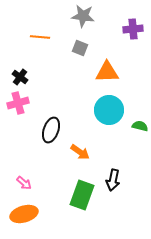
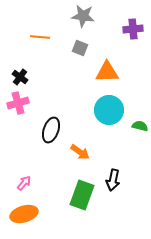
pink arrow: rotated 91 degrees counterclockwise
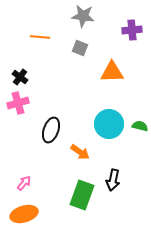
purple cross: moved 1 px left, 1 px down
orange triangle: moved 5 px right
cyan circle: moved 14 px down
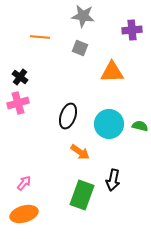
black ellipse: moved 17 px right, 14 px up
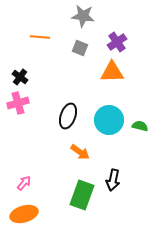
purple cross: moved 15 px left, 12 px down; rotated 30 degrees counterclockwise
cyan circle: moved 4 px up
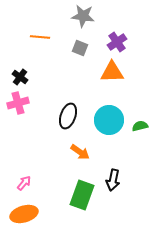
green semicircle: rotated 28 degrees counterclockwise
